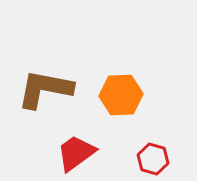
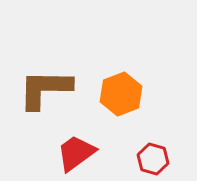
brown L-shape: rotated 10 degrees counterclockwise
orange hexagon: moved 1 px up; rotated 18 degrees counterclockwise
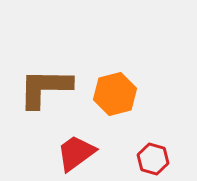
brown L-shape: moved 1 px up
orange hexagon: moved 6 px left; rotated 6 degrees clockwise
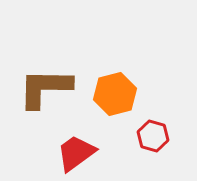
red hexagon: moved 23 px up
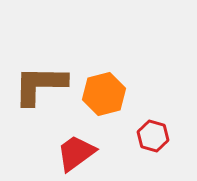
brown L-shape: moved 5 px left, 3 px up
orange hexagon: moved 11 px left
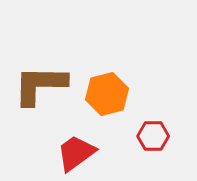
orange hexagon: moved 3 px right
red hexagon: rotated 16 degrees counterclockwise
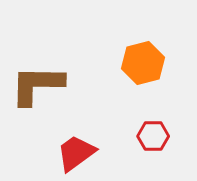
brown L-shape: moved 3 px left
orange hexagon: moved 36 px right, 31 px up
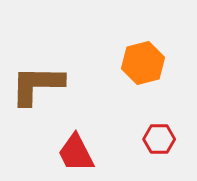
red hexagon: moved 6 px right, 3 px down
red trapezoid: rotated 81 degrees counterclockwise
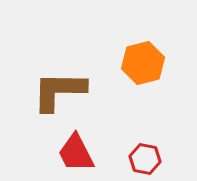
brown L-shape: moved 22 px right, 6 px down
red hexagon: moved 14 px left, 20 px down; rotated 12 degrees clockwise
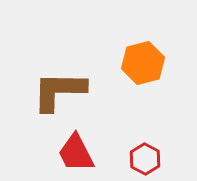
red hexagon: rotated 16 degrees clockwise
